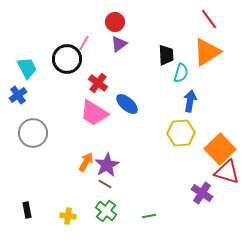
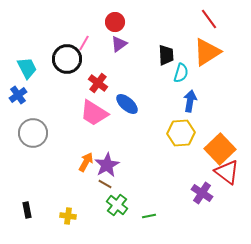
red triangle: rotated 20 degrees clockwise
green cross: moved 11 px right, 6 px up
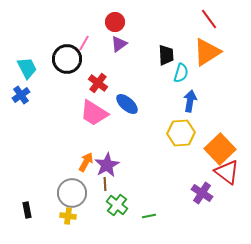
blue cross: moved 3 px right
gray circle: moved 39 px right, 60 px down
brown line: rotated 56 degrees clockwise
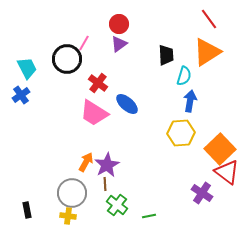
red circle: moved 4 px right, 2 px down
cyan semicircle: moved 3 px right, 3 px down
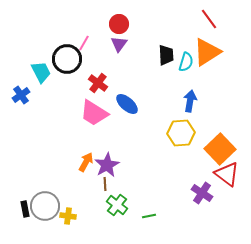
purple triangle: rotated 18 degrees counterclockwise
cyan trapezoid: moved 14 px right, 4 px down
cyan semicircle: moved 2 px right, 14 px up
red triangle: moved 2 px down
gray circle: moved 27 px left, 13 px down
black rectangle: moved 2 px left, 1 px up
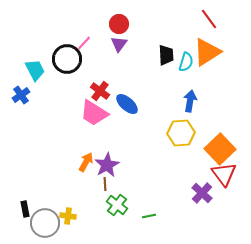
pink line: rotated 14 degrees clockwise
cyan trapezoid: moved 6 px left, 2 px up
red cross: moved 2 px right, 8 px down
red triangle: moved 3 px left; rotated 16 degrees clockwise
purple cross: rotated 10 degrees clockwise
gray circle: moved 17 px down
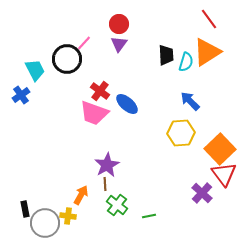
blue arrow: rotated 55 degrees counterclockwise
pink trapezoid: rotated 12 degrees counterclockwise
orange arrow: moved 5 px left, 33 px down
